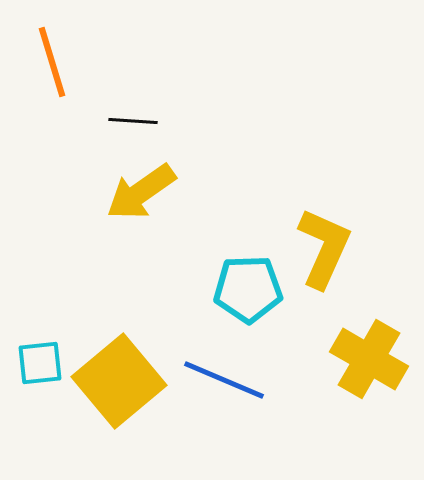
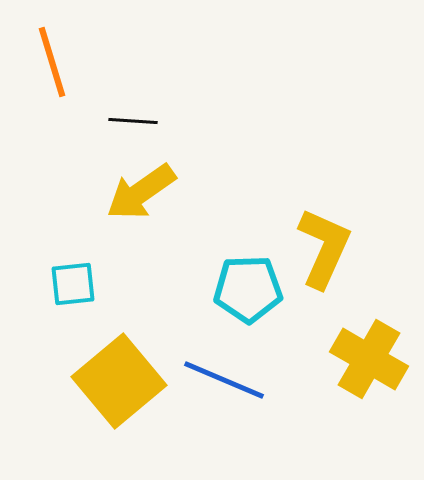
cyan square: moved 33 px right, 79 px up
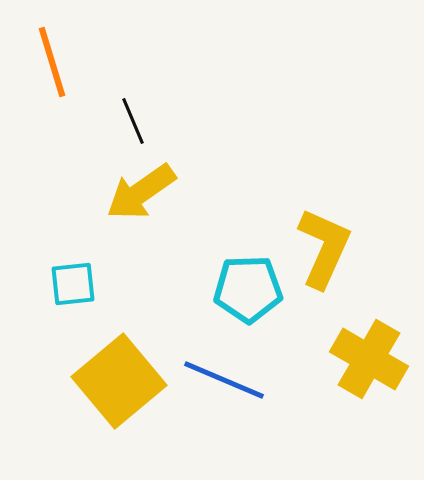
black line: rotated 63 degrees clockwise
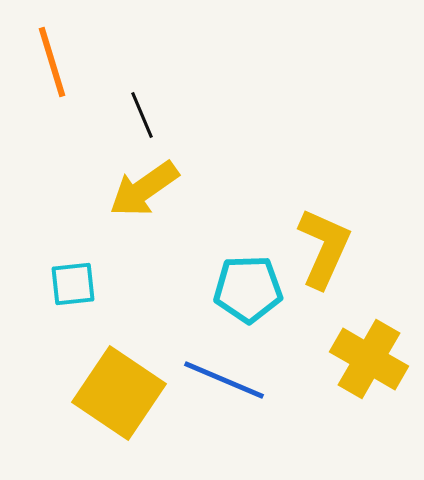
black line: moved 9 px right, 6 px up
yellow arrow: moved 3 px right, 3 px up
yellow square: moved 12 px down; rotated 16 degrees counterclockwise
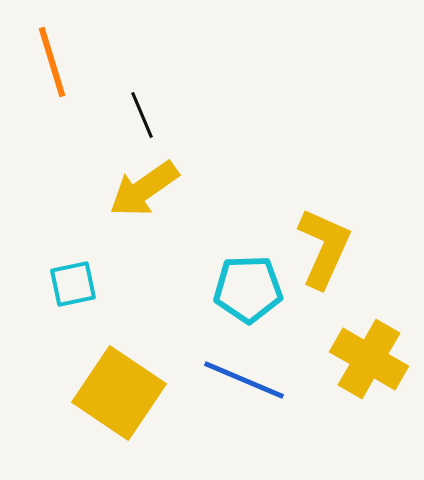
cyan square: rotated 6 degrees counterclockwise
blue line: moved 20 px right
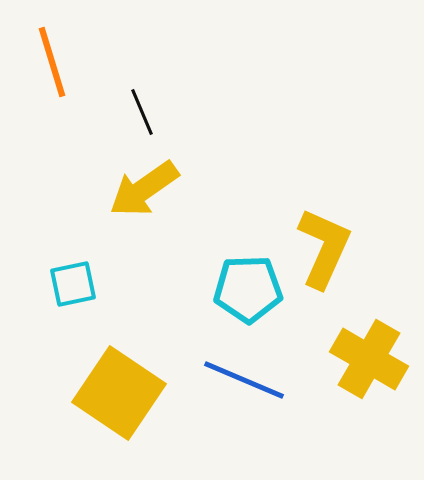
black line: moved 3 px up
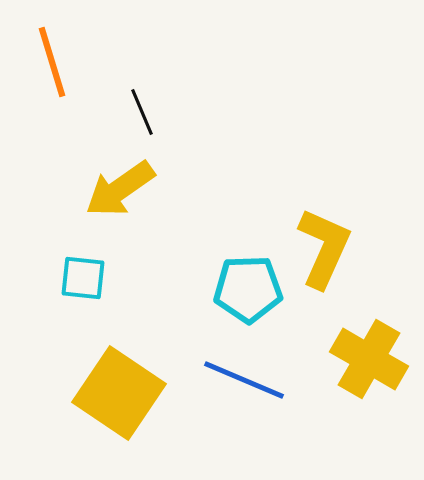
yellow arrow: moved 24 px left
cyan square: moved 10 px right, 6 px up; rotated 18 degrees clockwise
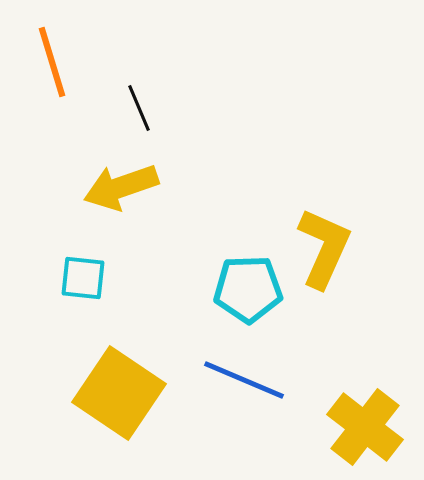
black line: moved 3 px left, 4 px up
yellow arrow: moved 1 px right, 2 px up; rotated 16 degrees clockwise
yellow cross: moved 4 px left, 68 px down; rotated 8 degrees clockwise
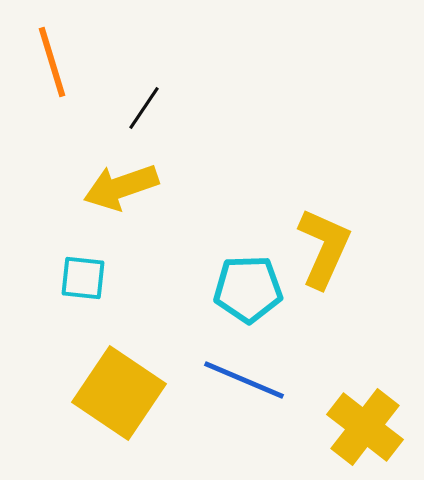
black line: moved 5 px right; rotated 57 degrees clockwise
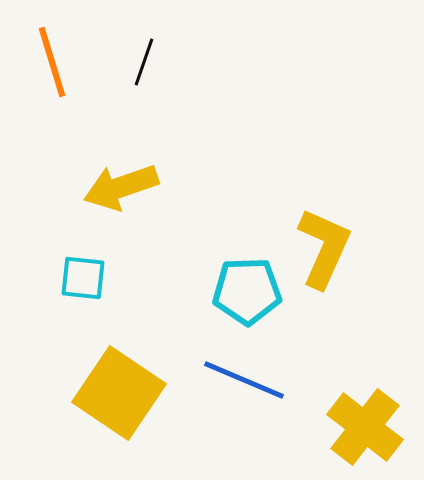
black line: moved 46 px up; rotated 15 degrees counterclockwise
cyan pentagon: moved 1 px left, 2 px down
